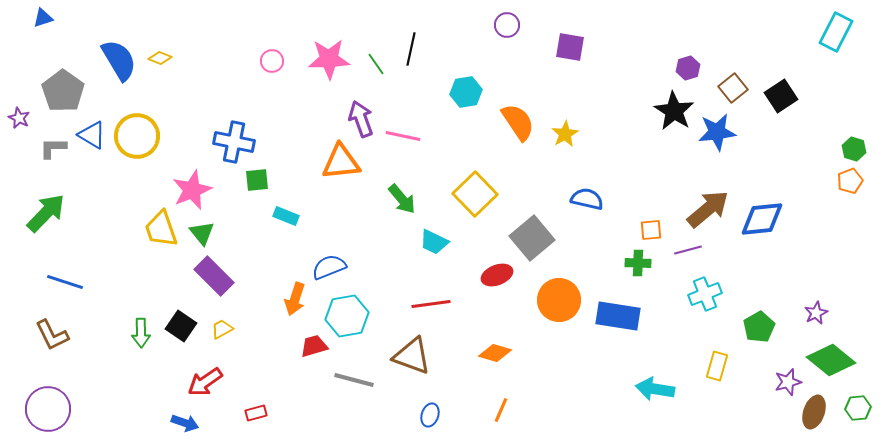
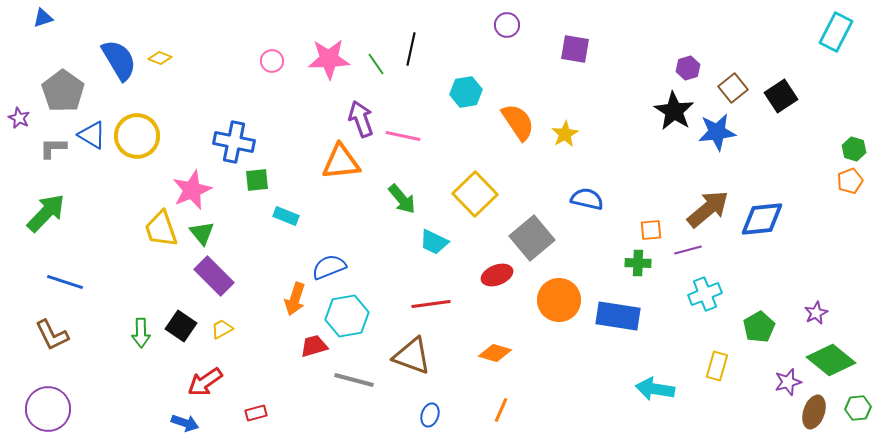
purple square at (570, 47): moved 5 px right, 2 px down
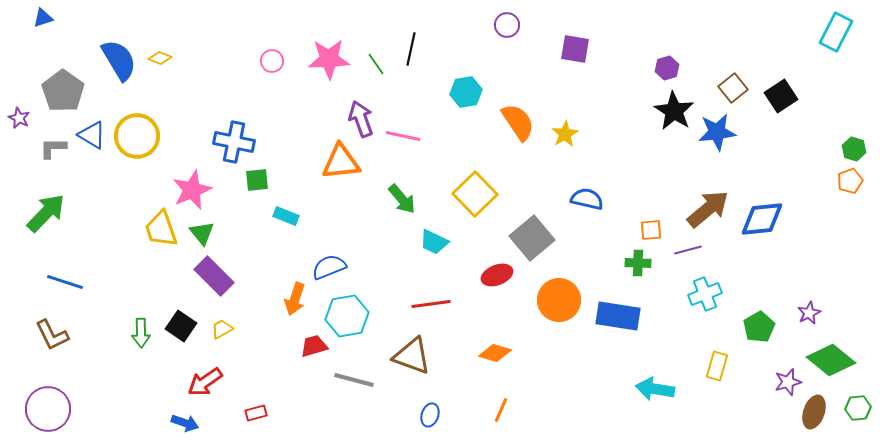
purple hexagon at (688, 68): moved 21 px left
purple star at (816, 313): moved 7 px left
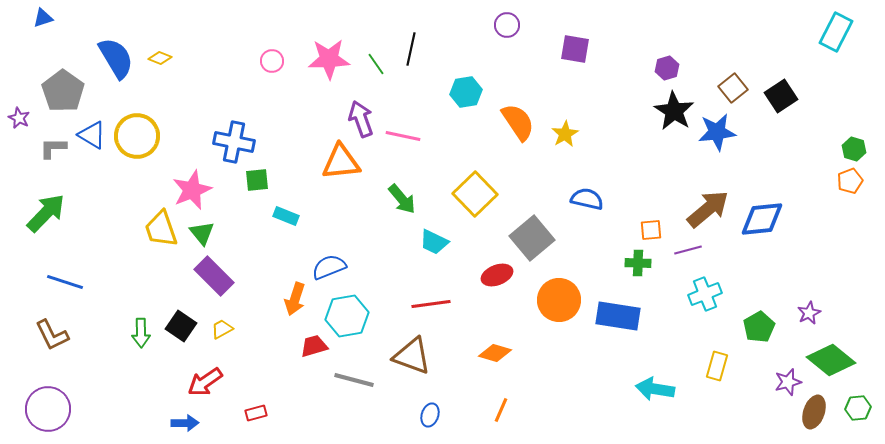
blue semicircle at (119, 60): moved 3 px left, 2 px up
blue arrow at (185, 423): rotated 20 degrees counterclockwise
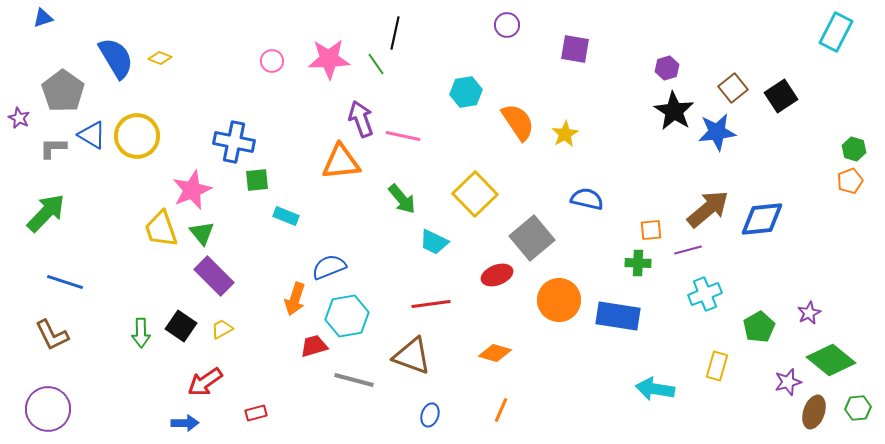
black line at (411, 49): moved 16 px left, 16 px up
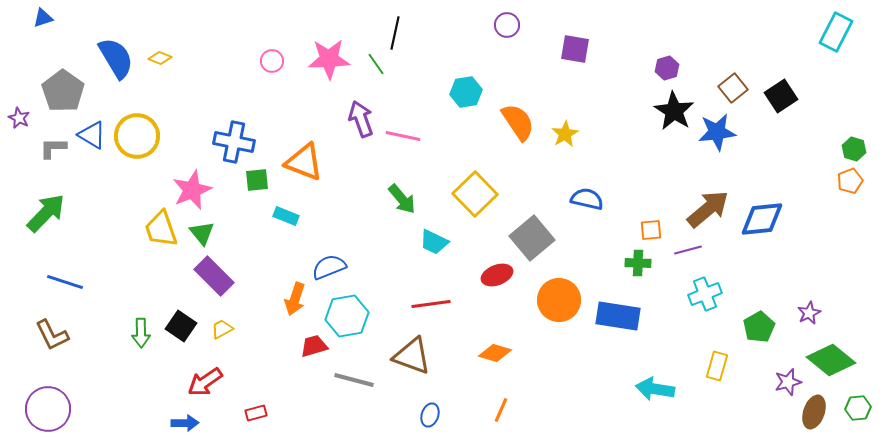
orange triangle at (341, 162): moved 37 px left; rotated 27 degrees clockwise
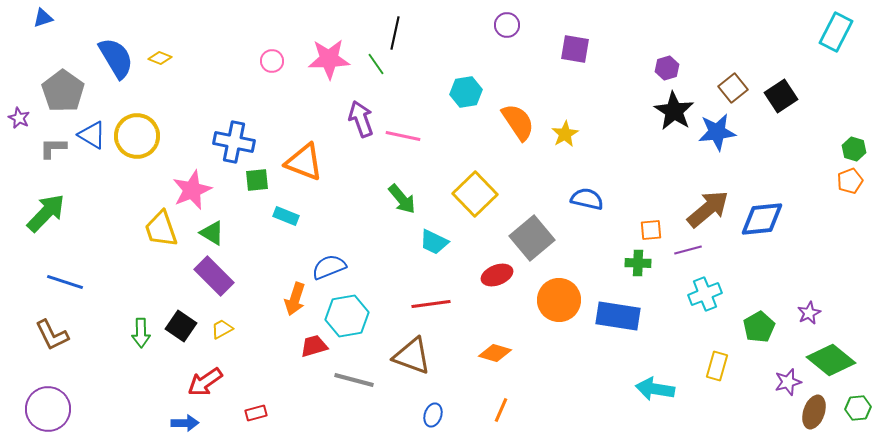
green triangle at (202, 233): moved 10 px right; rotated 20 degrees counterclockwise
blue ellipse at (430, 415): moved 3 px right
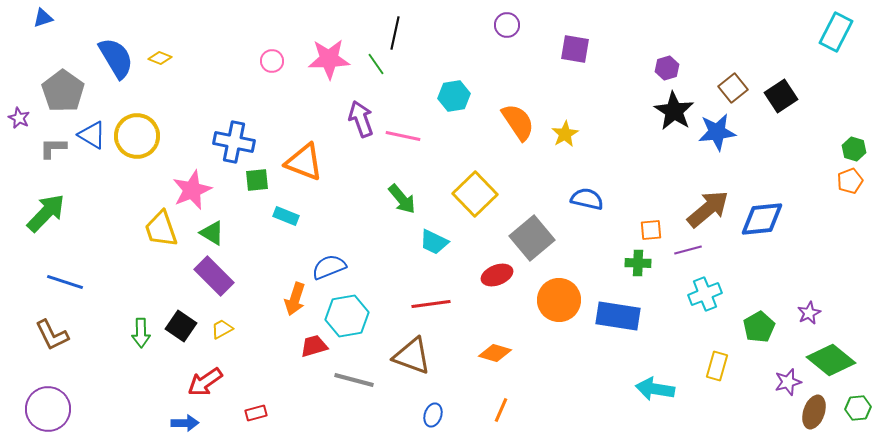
cyan hexagon at (466, 92): moved 12 px left, 4 px down
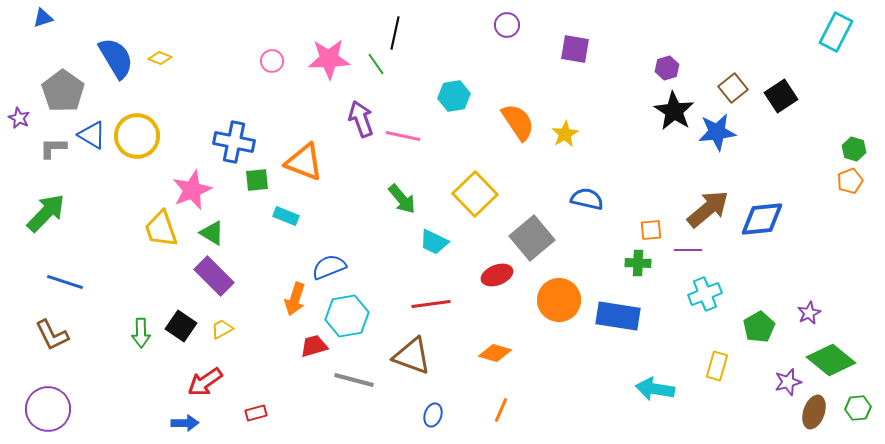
purple line at (688, 250): rotated 16 degrees clockwise
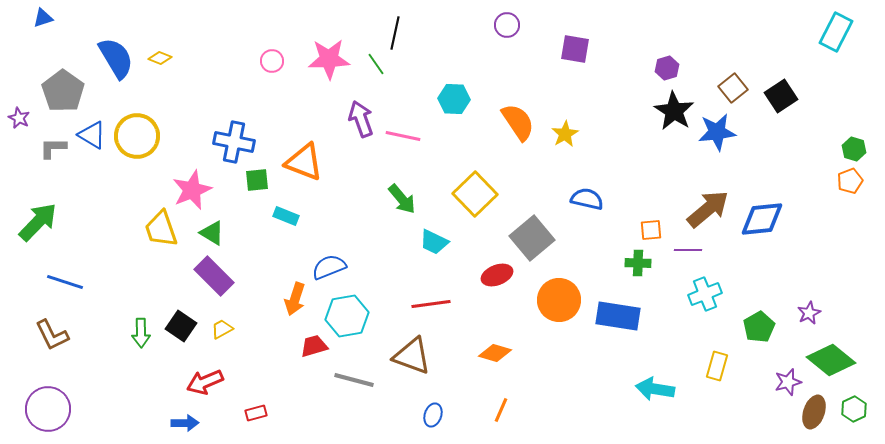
cyan hexagon at (454, 96): moved 3 px down; rotated 12 degrees clockwise
green arrow at (46, 213): moved 8 px left, 9 px down
red arrow at (205, 382): rotated 12 degrees clockwise
green hexagon at (858, 408): moved 4 px left, 1 px down; rotated 20 degrees counterclockwise
